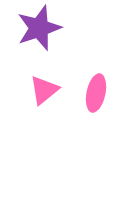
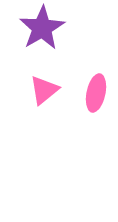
purple star: moved 3 px right; rotated 12 degrees counterclockwise
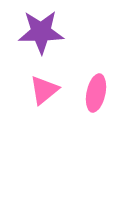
purple star: moved 1 px left, 4 px down; rotated 30 degrees clockwise
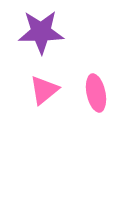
pink ellipse: rotated 24 degrees counterclockwise
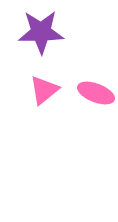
pink ellipse: rotated 57 degrees counterclockwise
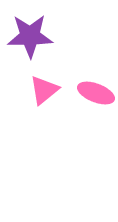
purple star: moved 11 px left, 4 px down
